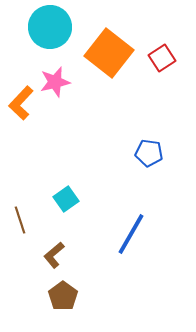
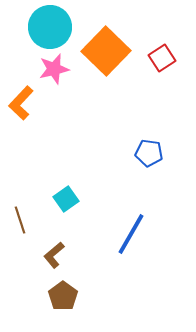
orange square: moved 3 px left, 2 px up; rotated 6 degrees clockwise
pink star: moved 1 px left, 13 px up
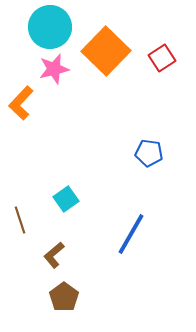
brown pentagon: moved 1 px right, 1 px down
